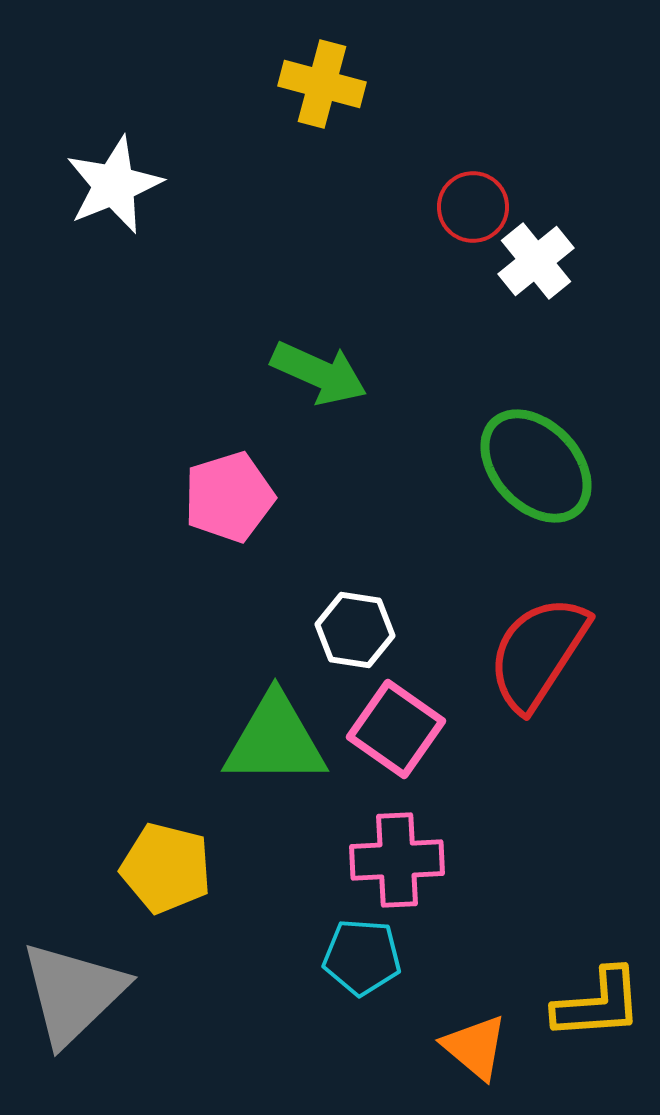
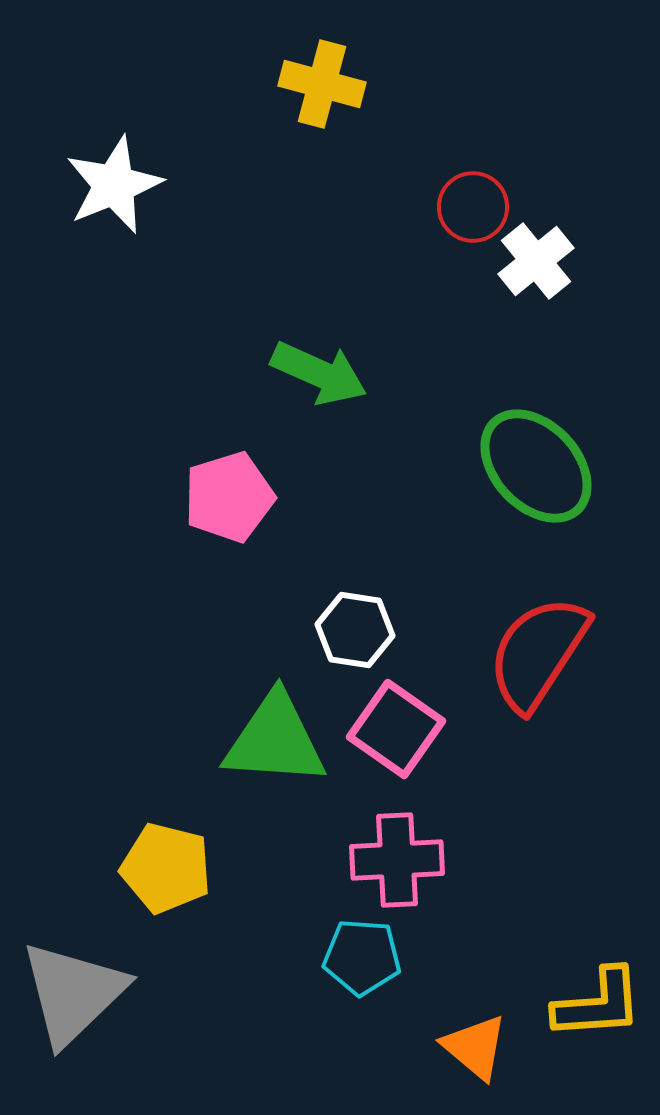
green triangle: rotated 4 degrees clockwise
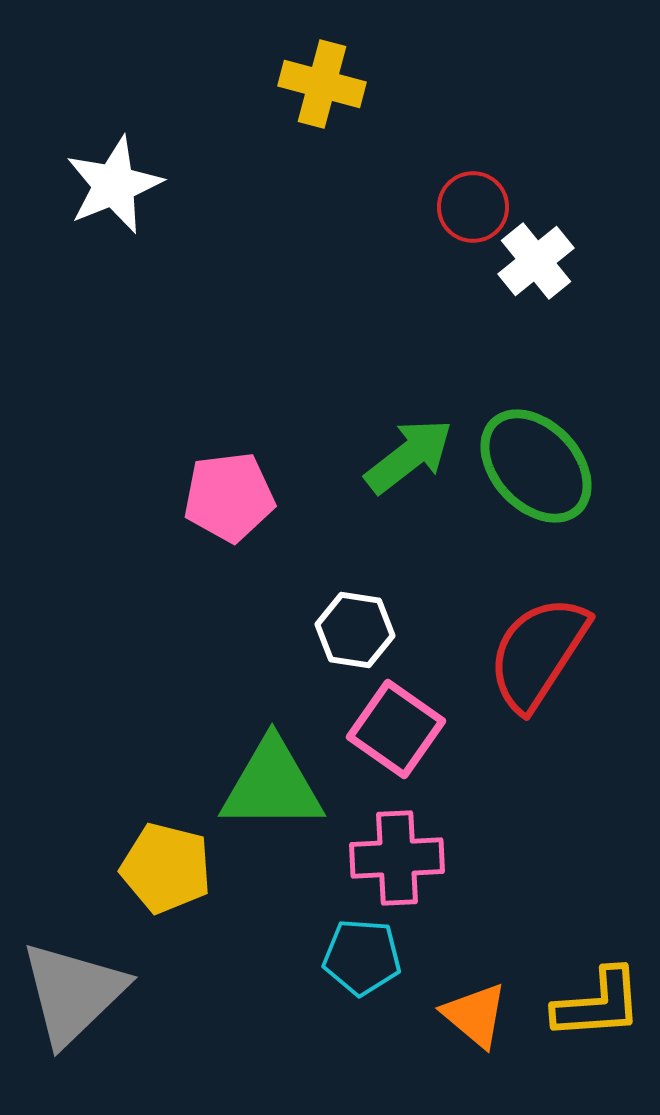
green arrow: moved 90 px right, 83 px down; rotated 62 degrees counterclockwise
pink pentagon: rotated 10 degrees clockwise
green triangle: moved 3 px left, 45 px down; rotated 4 degrees counterclockwise
pink cross: moved 2 px up
orange triangle: moved 32 px up
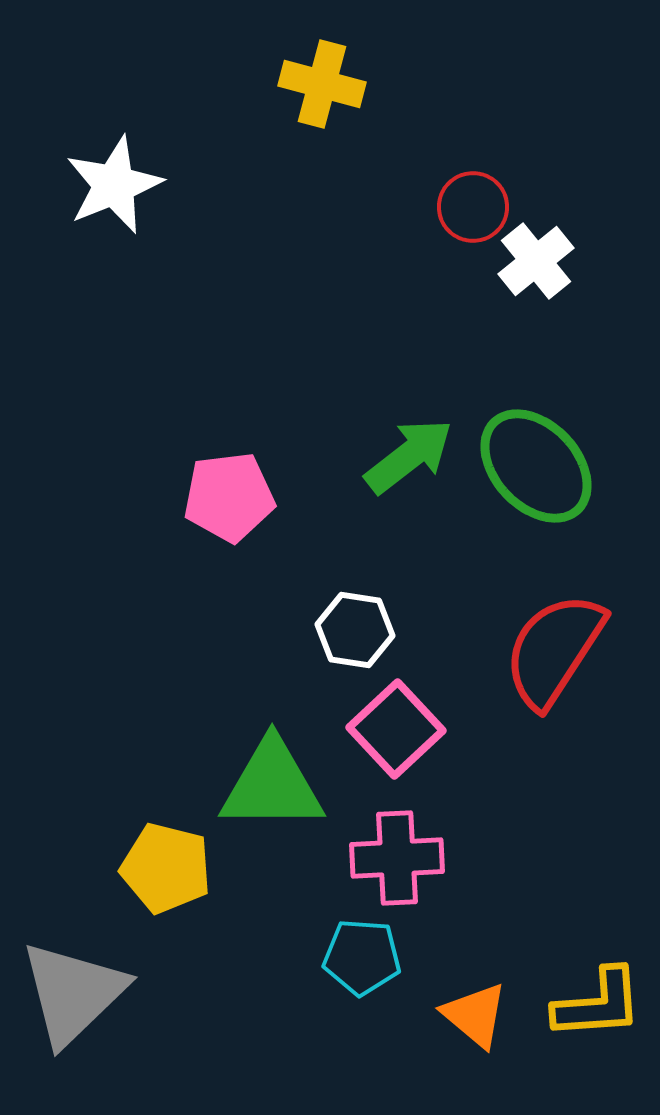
red semicircle: moved 16 px right, 3 px up
pink square: rotated 12 degrees clockwise
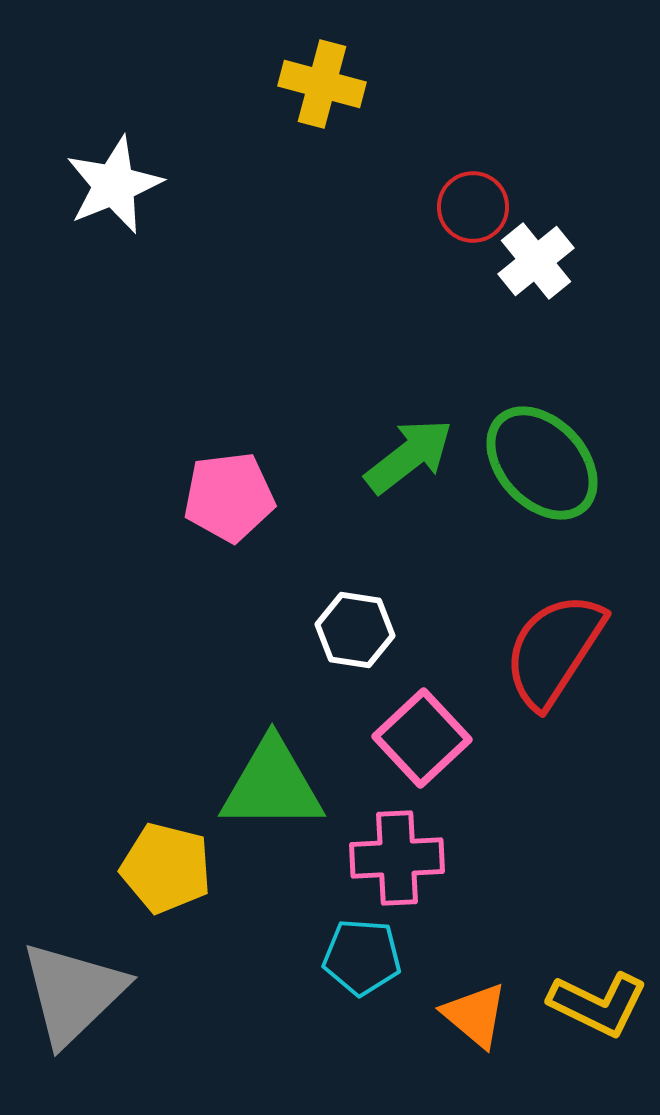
green ellipse: moved 6 px right, 3 px up
pink square: moved 26 px right, 9 px down
yellow L-shape: rotated 30 degrees clockwise
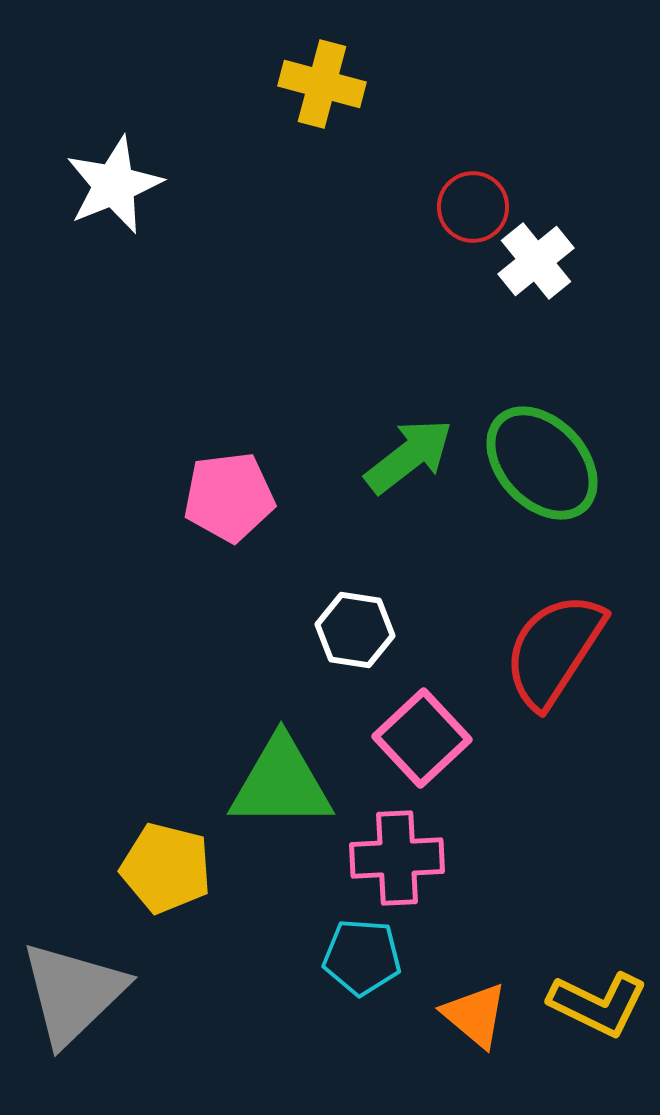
green triangle: moved 9 px right, 2 px up
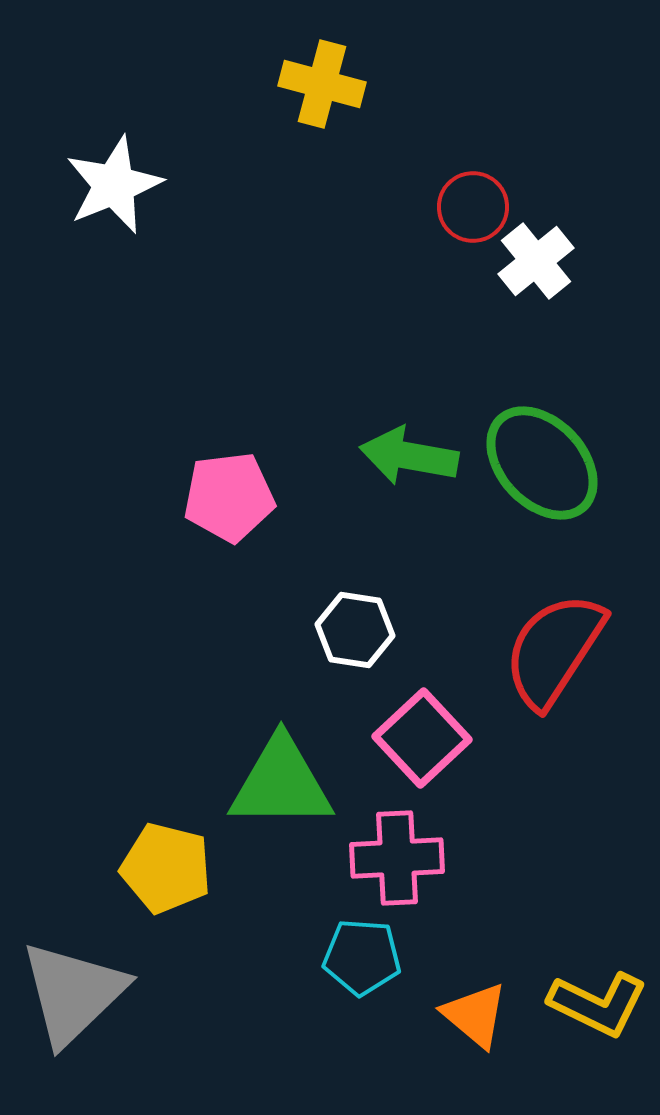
green arrow: rotated 132 degrees counterclockwise
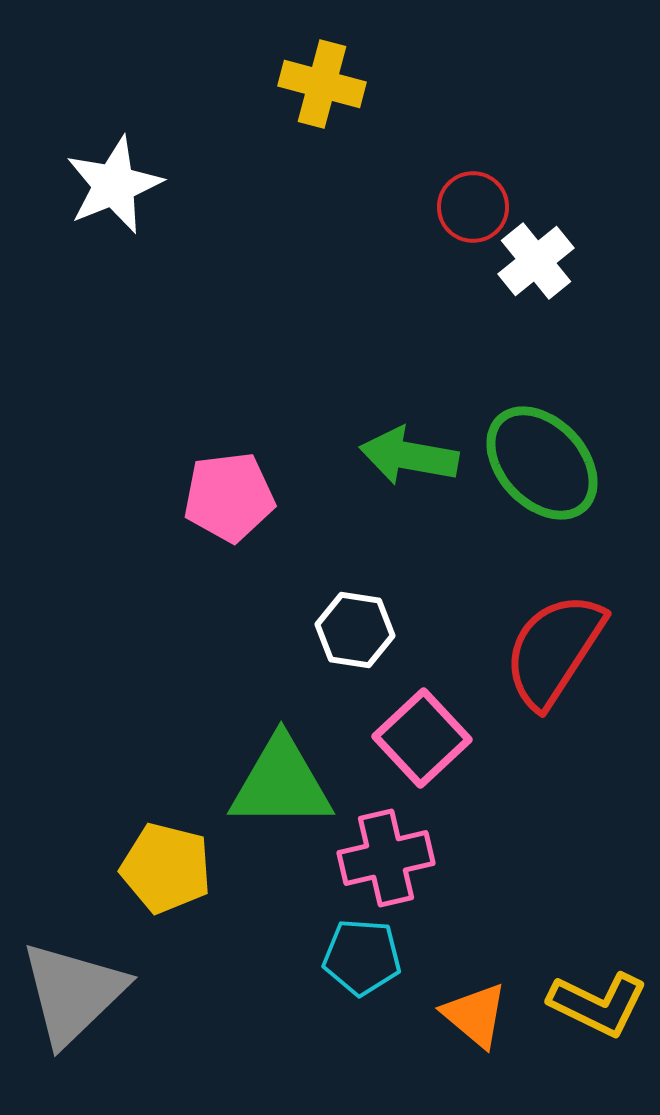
pink cross: moved 11 px left; rotated 10 degrees counterclockwise
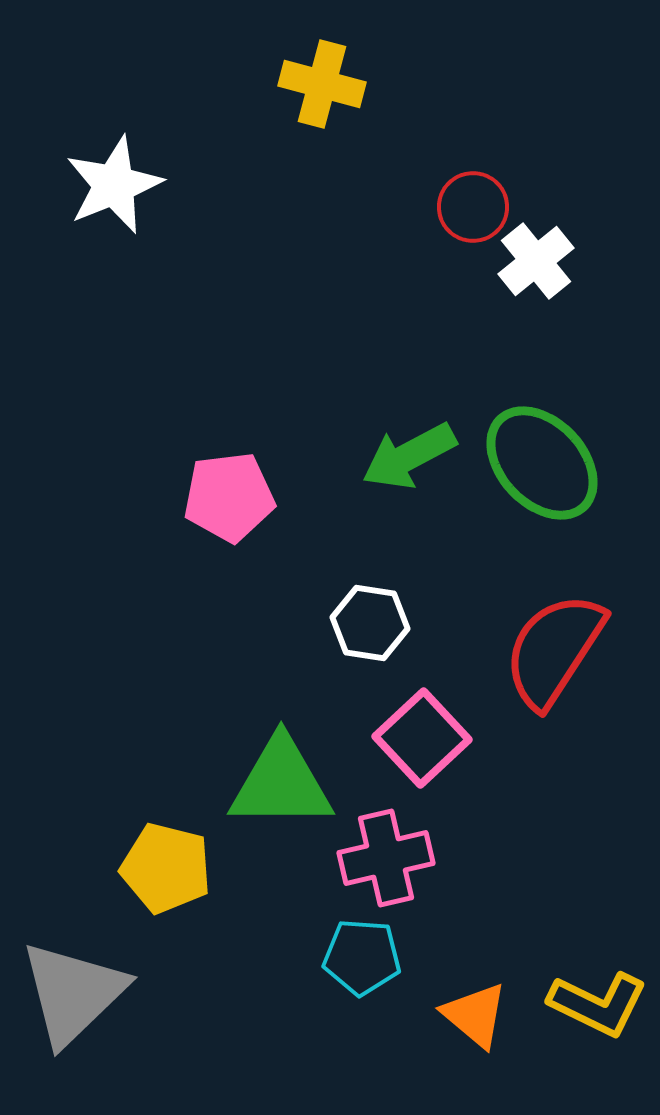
green arrow: rotated 38 degrees counterclockwise
white hexagon: moved 15 px right, 7 px up
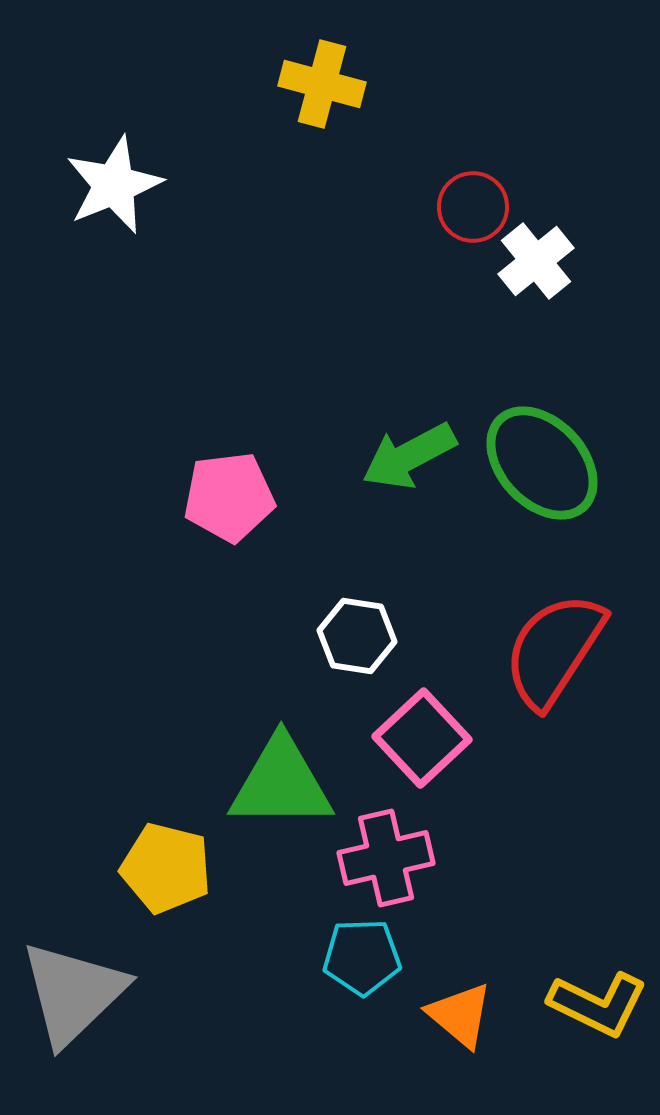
white hexagon: moved 13 px left, 13 px down
cyan pentagon: rotated 6 degrees counterclockwise
orange triangle: moved 15 px left
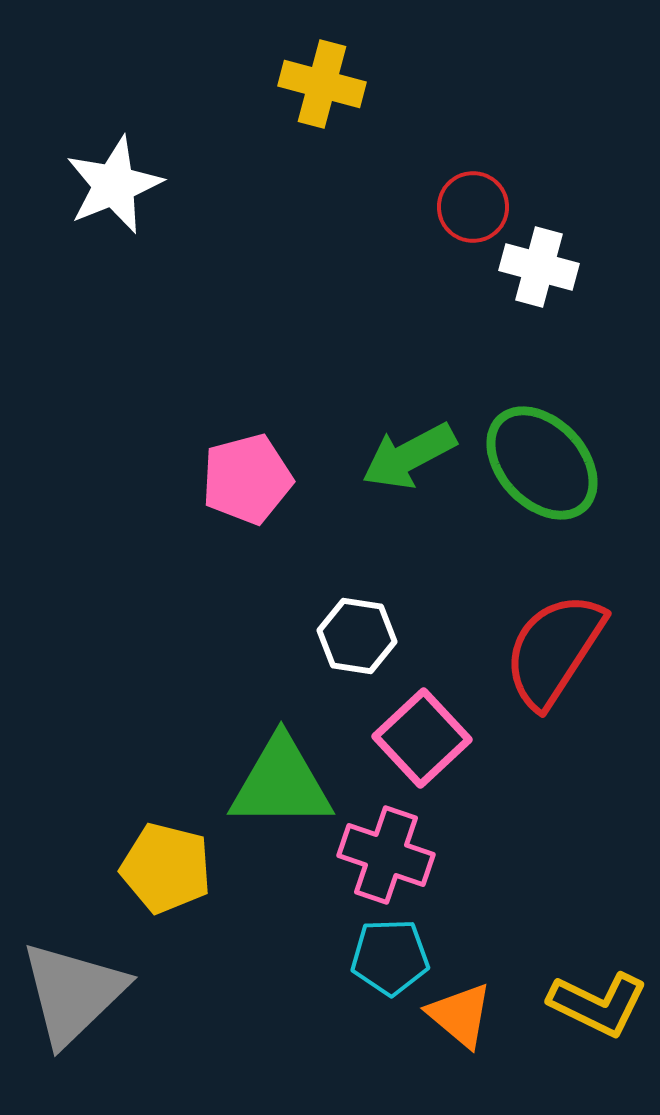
white cross: moved 3 px right, 6 px down; rotated 36 degrees counterclockwise
pink pentagon: moved 18 px right, 18 px up; rotated 8 degrees counterclockwise
pink cross: moved 3 px up; rotated 32 degrees clockwise
cyan pentagon: moved 28 px right
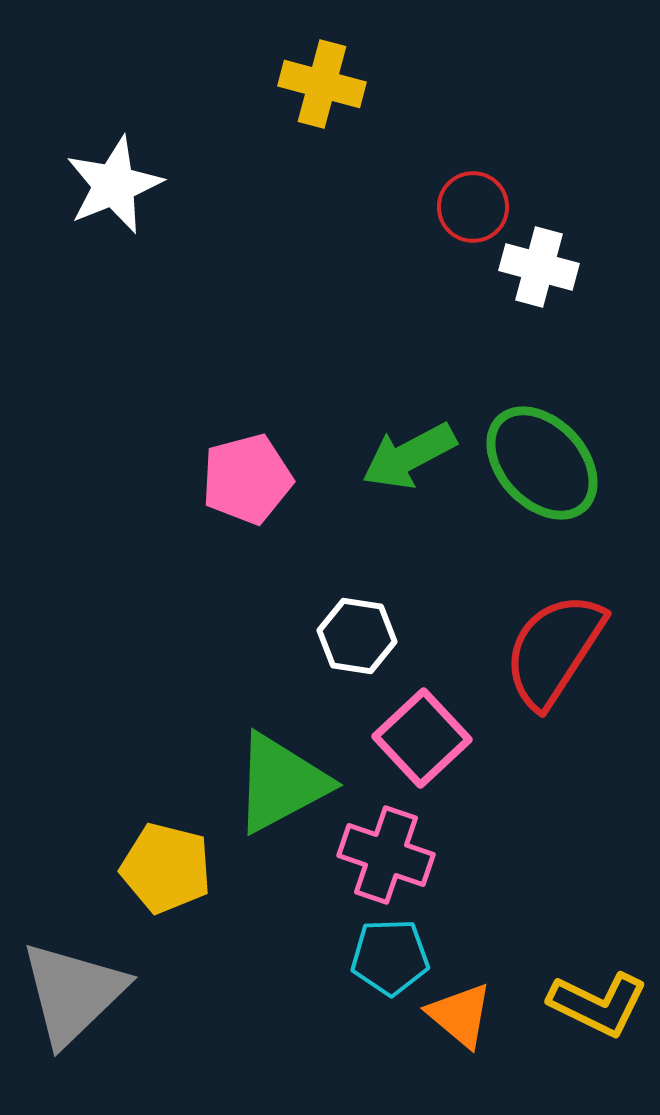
green triangle: rotated 28 degrees counterclockwise
